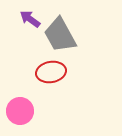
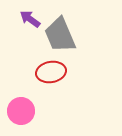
gray trapezoid: rotated 6 degrees clockwise
pink circle: moved 1 px right
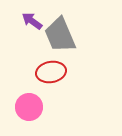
purple arrow: moved 2 px right, 2 px down
pink circle: moved 8 px right, 4 px up
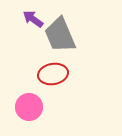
purple arrow: moved 1 px right, 2 px up
red ellipse: moved 2 px right, 2 px down
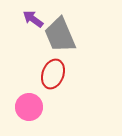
red ellipse: rotated 60 degrees counterclockwise
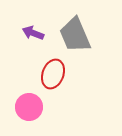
purple arrow: moved 14 px down; rotated 15 degrees counterclockwise
gray trapezoid: moved 15 px right
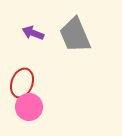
red ellipse: moved 31 px left, 9 px down
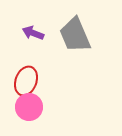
red ellipse: moved 4 px right, 2 px up
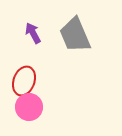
purple arrow: rotated 40 degrees clockwise
red ellipse: moved 2 px left
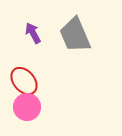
red ellipse: rotated 60 degrees counterclockwise
pink circle: moved 2 px left
